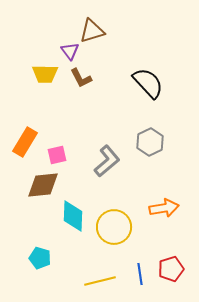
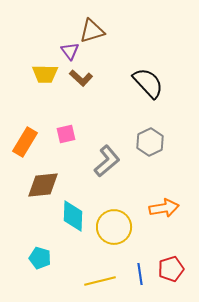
brown L-shape: rotated 20 degrees counterclockwise
pink square: moved 9 px right, 21 px up
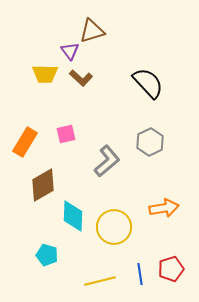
brown diamond: rotated 24 degrees counterclockwise
cyan pentagon: moved 7 px right, 3 px up
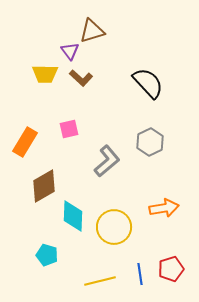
pink square: moved 3 px right, 5 px up
brown diamond: moved 1 px right, 1 px down
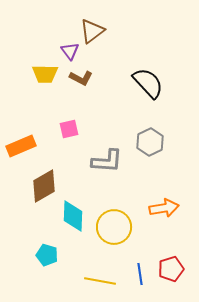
brown triangle: rotated 20 degrees counterclockwise
brown L-shape: rotated 15 degrees counterclockwise
orange rectangle: moved 4 px left, 4 px down; rotated 36 degrees clockwise
gray L-shape: rotated 44 degrees clockwise
yellow line: rotated 24 degrees clockwise
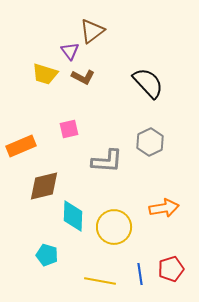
yellow trapezoid: rotated 16 degrees clockwise
brown L-shape: moved 2 px right, 1 px up
brown diamond: rotated 16 degrees clockwise
